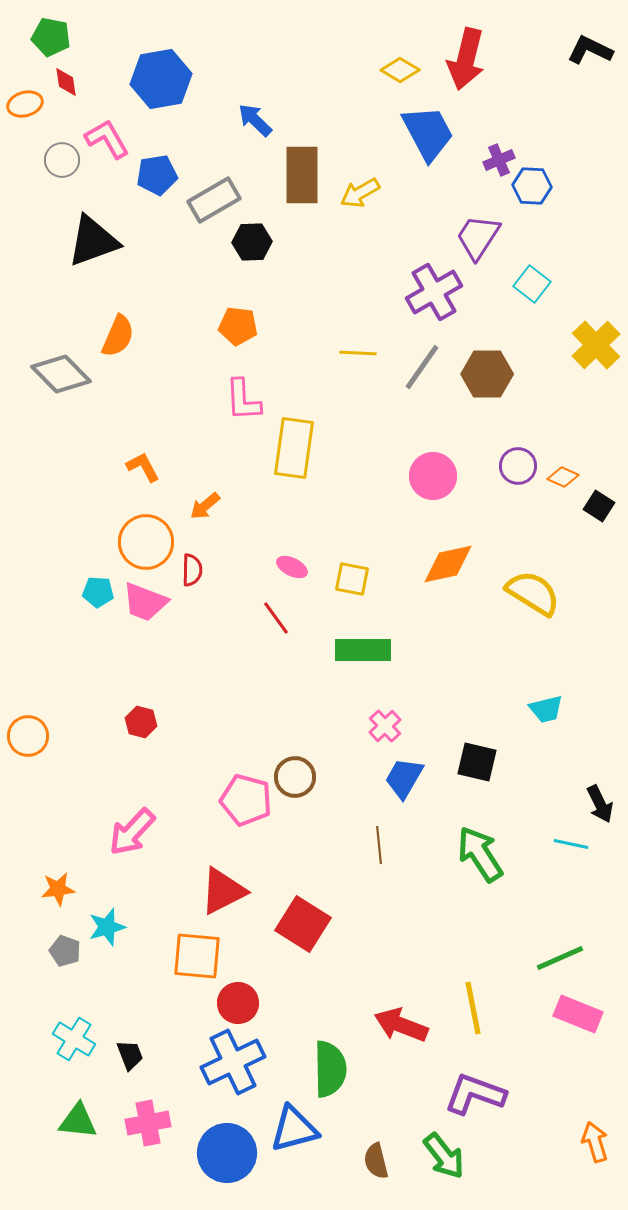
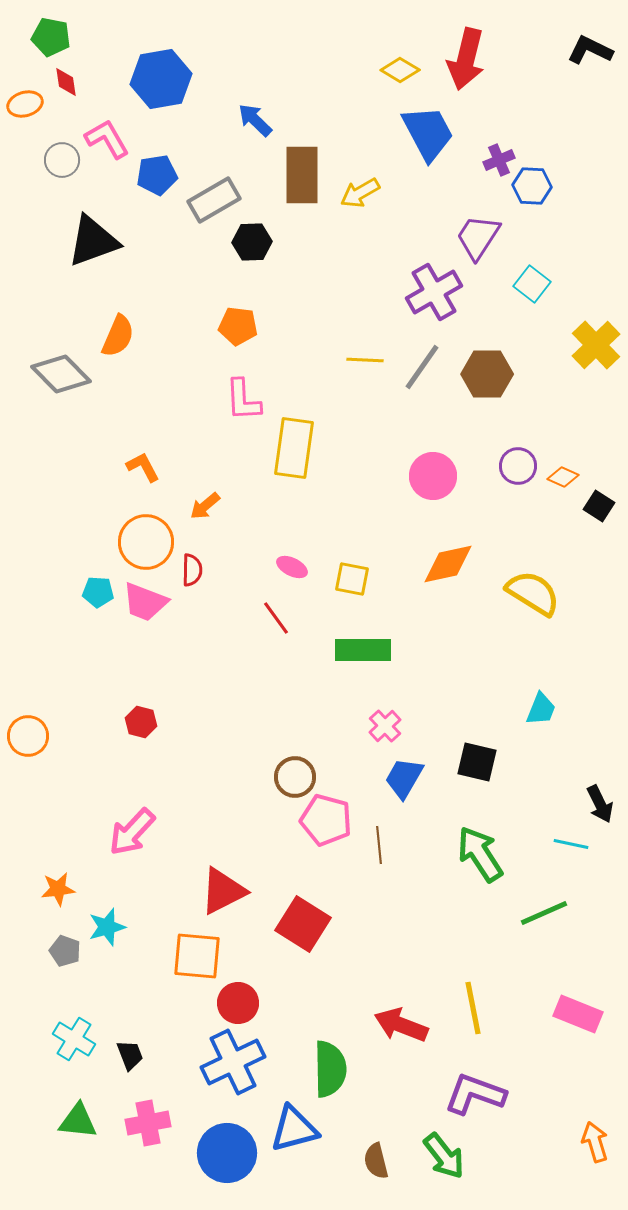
yellow line at (358, 353): moved 7 px right, 7 px down
cyan trapezoid at (546, 709): moved 5 px left; rotated 54 degrees counterclockwise
pink pentagon at (246, 800): moved 80 px right, 20 px down
green line at (560, 958): moved 16 px left, 45 px up
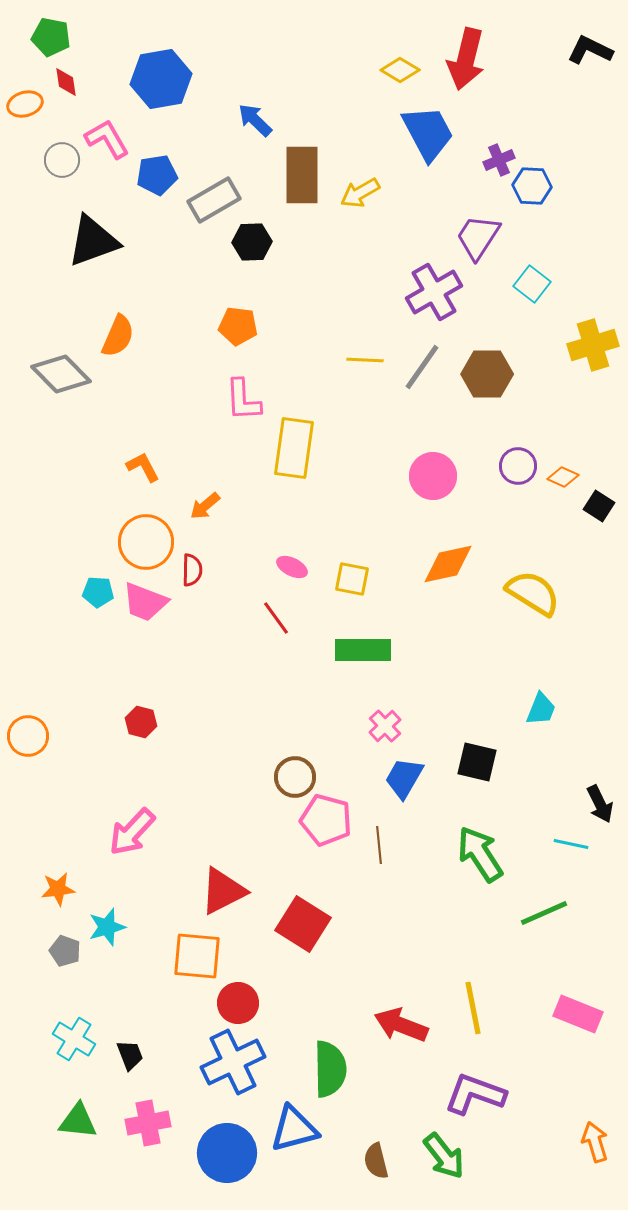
yellow cross at (596, 345): moved 3 px left; rotated 27 degrees clockwise
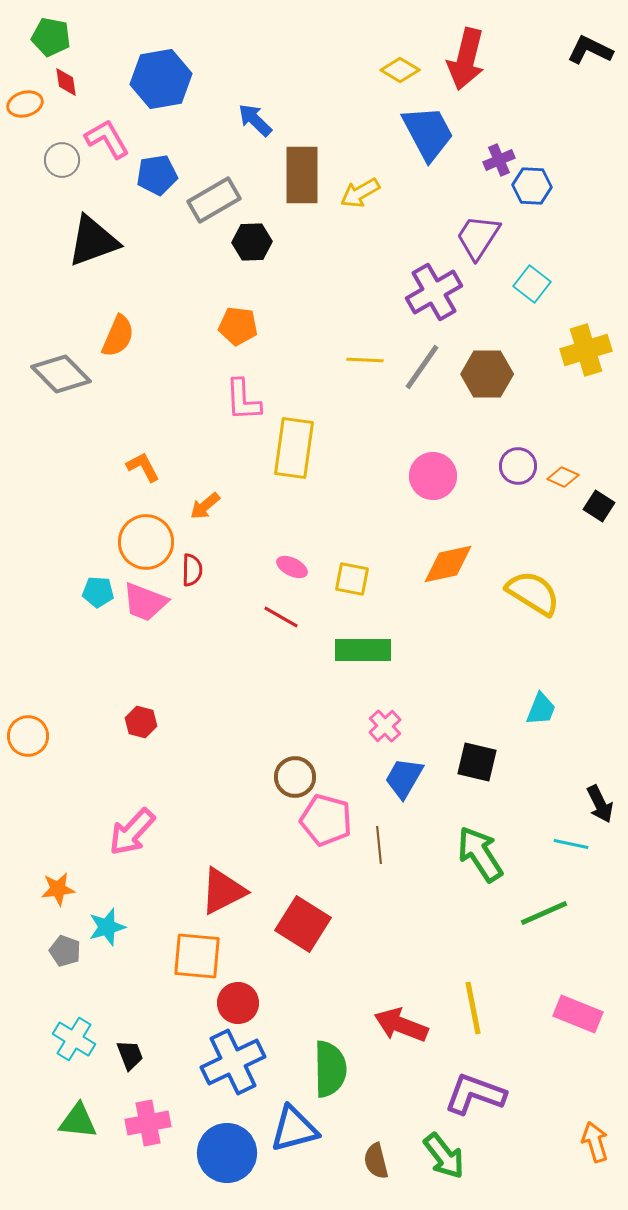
yellow cross at (593, 345): moved 7 px left, 5 px down
red line at (276, 618): moved 5 px right, 1 px up; rotated 24 degrees counterclockwise
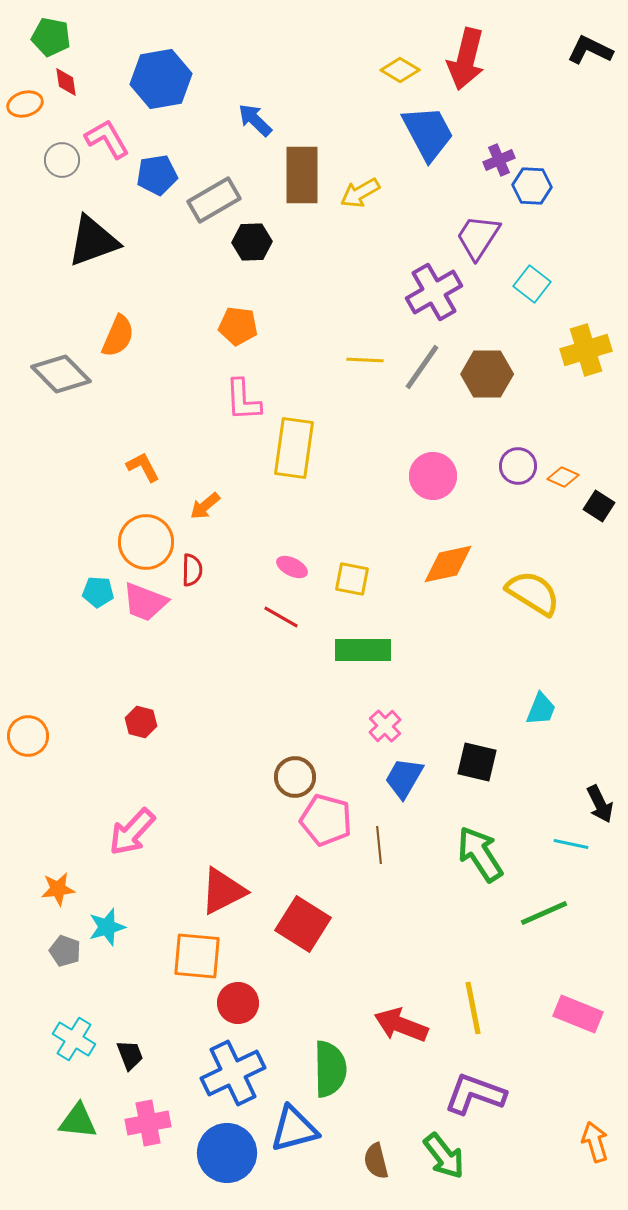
blue cross at (233, 1062): moved 11 px down
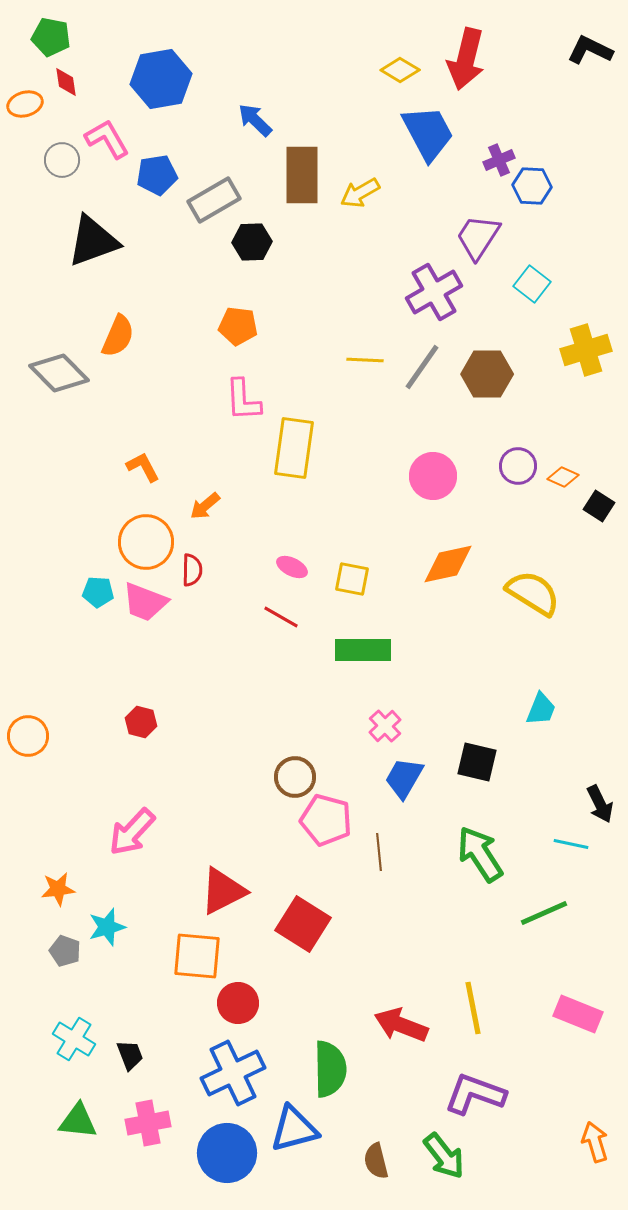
gray diamond at (61, 374): moved 2 px left, 1 px up
brown line at (379, 845): moved 7 px down
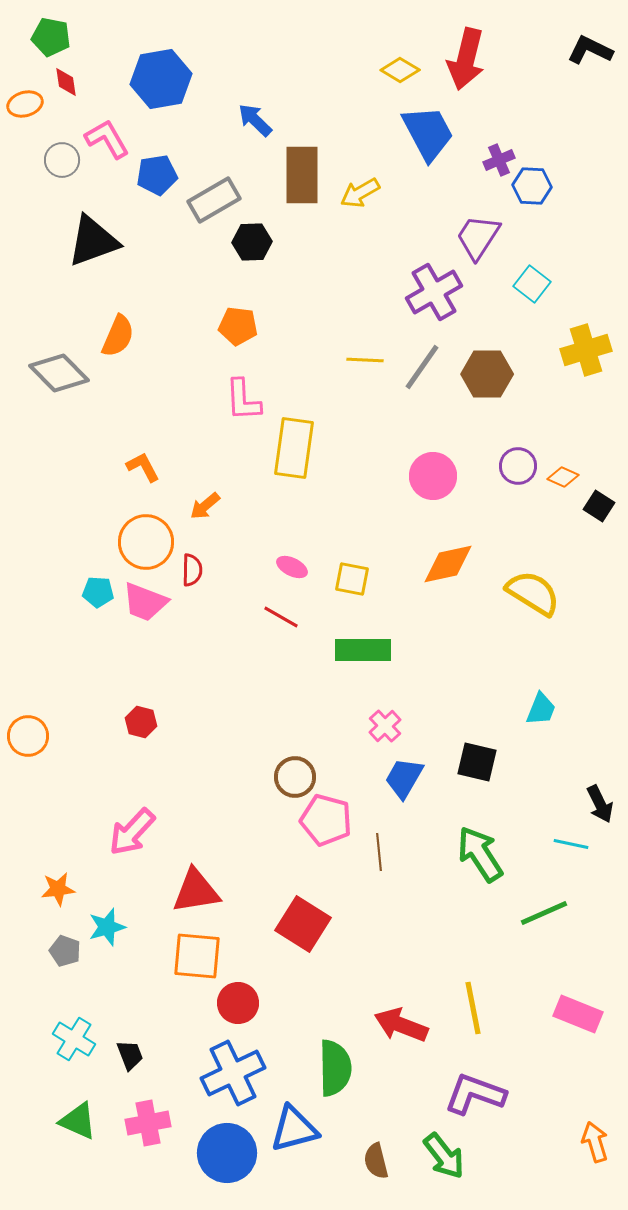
red triangle at (223, 891): moved 27 px left; rotated 18 degrees clockwise
green semicircle at (330, 1069): moved 5 px right, 1 px up
green triangle at (78, 1121): rotated 18 degrees clockwise
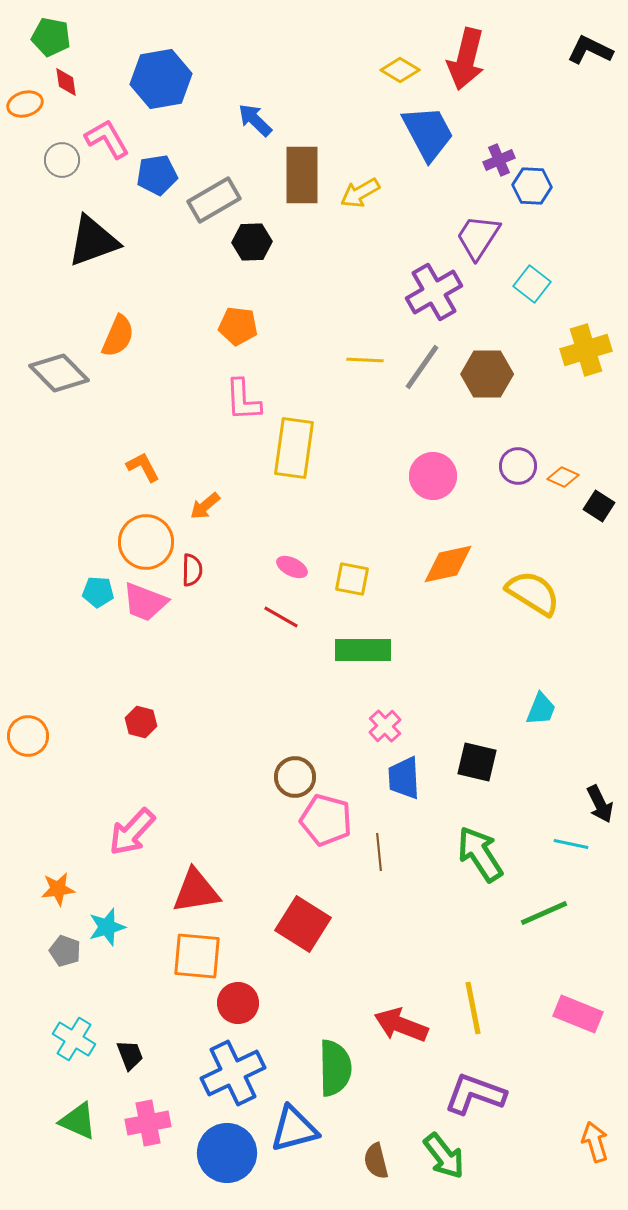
blue trapezoid at (404, 778): rotated 33 degrees counterclockwise
